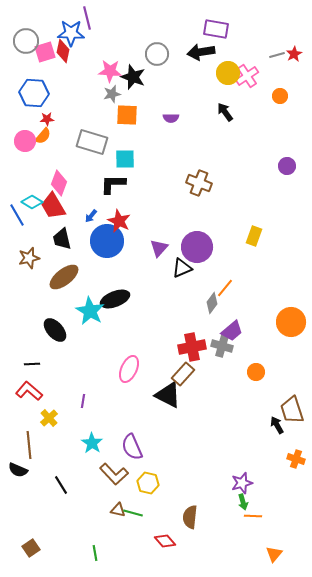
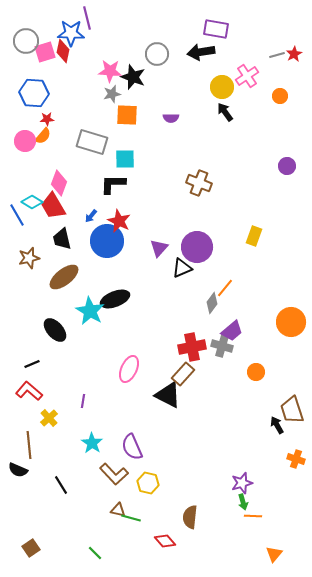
yellow circle at (228, 73): moved 6 px left, 14 px down
black line at (32, 364): rotated 21 degrees counterclockwise
green line at (133, 513): moved 2 px left, 5 px down
green line at (95, 553): rotated 35 degrees counterclockwise
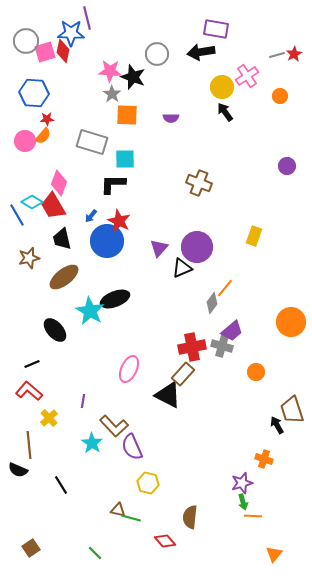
gray star at (112, 94): rotated 24 degrees counterclockwise
orange cross at (296, 459): moved 32 px left
brown L-shape at (114, 474): moved 48 px up
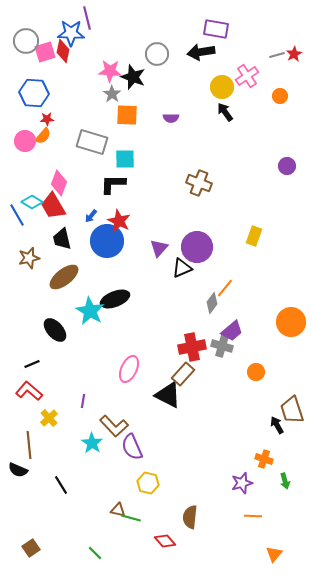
green arrow at (243, 502): moved 42 px right, 21 px up
